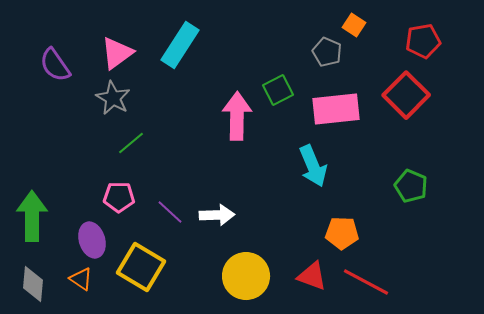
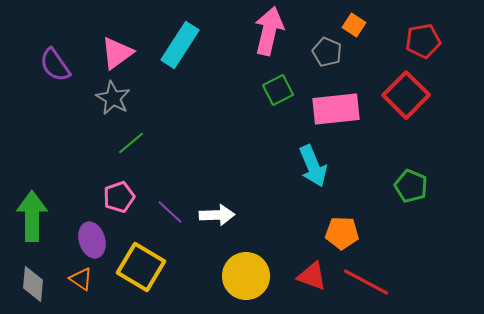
pink arrow: moved 32 px right, 85 px up; rotated 12 degrees clockwise
pink pentagon: rotated 20 degrees counterclockwise
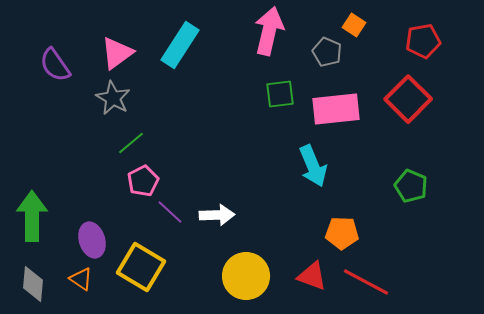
green square: moved 2 px right, 4 px down; rotated 20 degrees clockwise
red square: moved 2 px right, 4 px down
pink pentagon: moved 24 px right, 16 px up; rotated 8 degrees counterclockwise
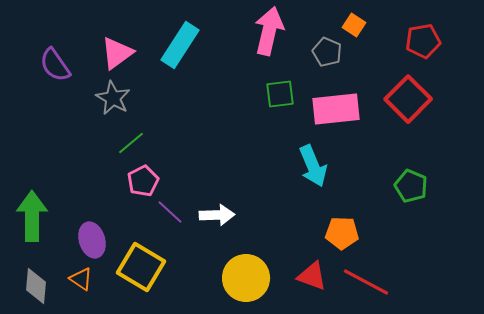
yellow circle: moved 2 px down
gray diamond: moved 3 px right, 2 px down
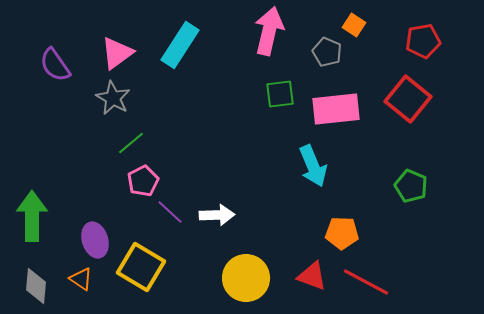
red square: rotated 6 degrees counterclockwise
purple ellipse: moved 3 px right
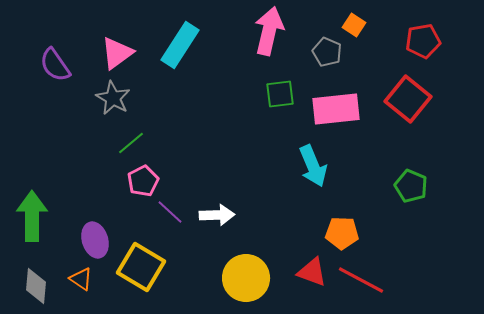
red triangle: moved 4 px up
red line: moved 5 px left, 2 px up
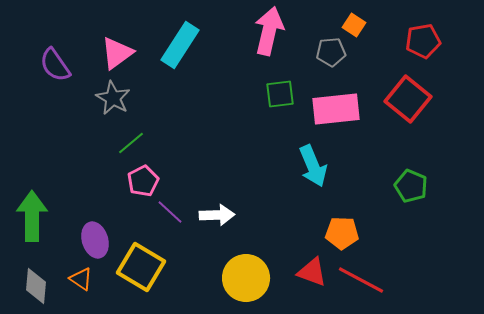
gray pentagon: moved 4 px right; rotated 28 degrees counterclockwise
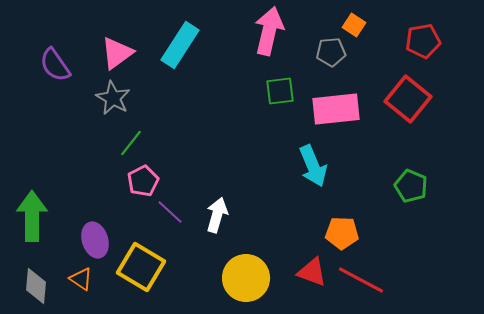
green square: moved 3 px up
green line: rotated 12 degrees counterclockwise
white arrow: rotated 72 degrees counterclockwise
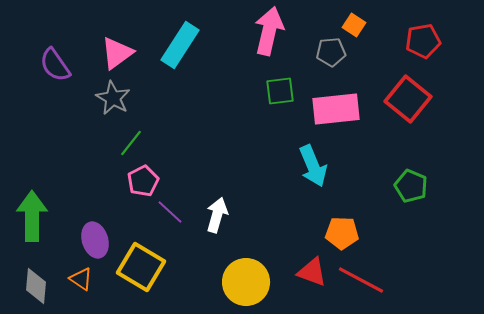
yellow circle: moved 4 px down
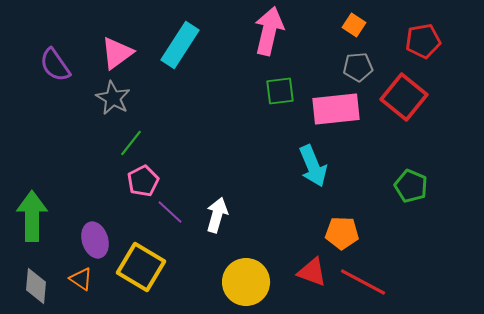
gray pentagon: moved 27 px right, 15 px down
red square: moved 4 px left, 2 px up
red line: moved 2 px right, 2 px down
